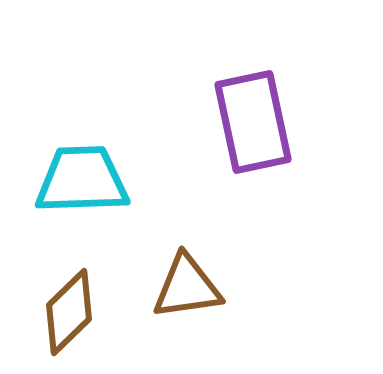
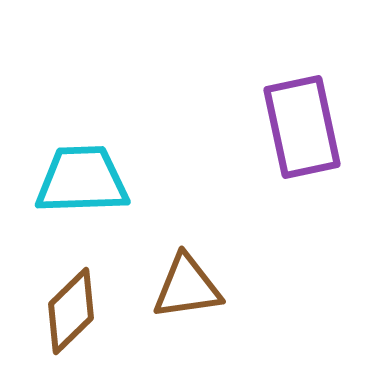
purple rectangle: moved 49 px right, 5 px down
brown diamond: moved 2 px right, 1 px up
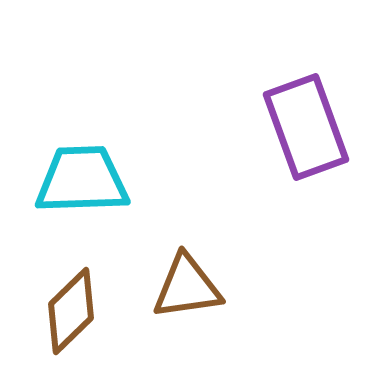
purple rectangle: moved 4 px right; rotated 8 degrees counterclockwise
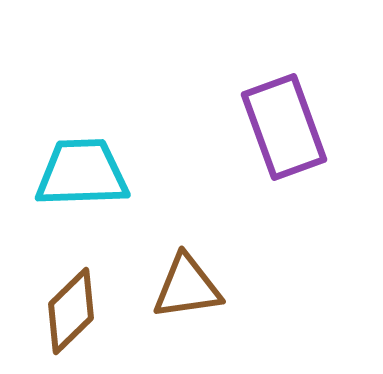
purple rectangle: moved 22 px left
cyan trapezoid: moved 7 px up
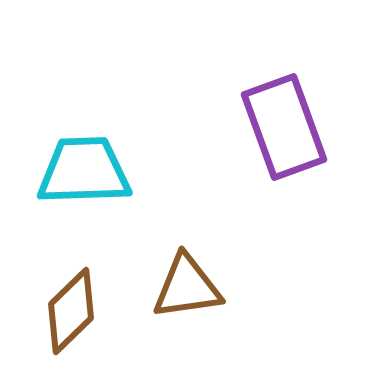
cyan trapezoid: moved 2 px right, 2 px up
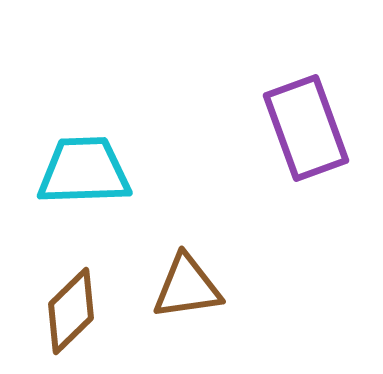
purple rectangle: moved 22 px right, 1 px down
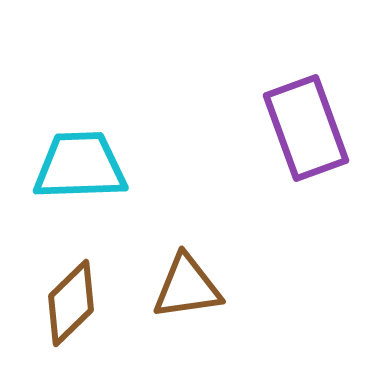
cyan trapezoid: moved 4 px left, 5 px up
brown diamond: moved 8 px up
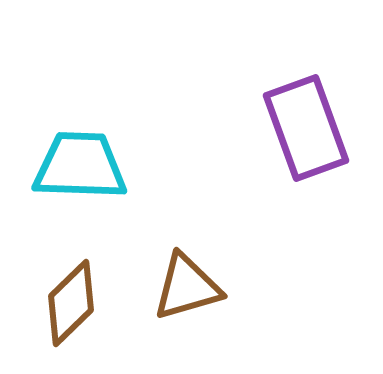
cyan trapezoid: rotated 4 degrees clockwise
brown triangle: rotated 8 degrees counterclockwise
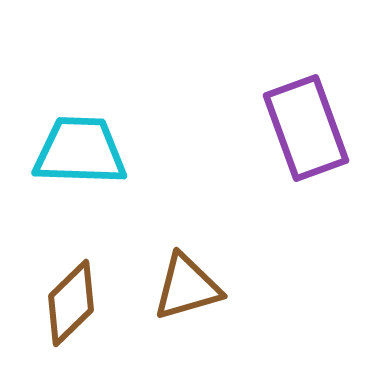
cyan trapezoid: moved 15 px up
